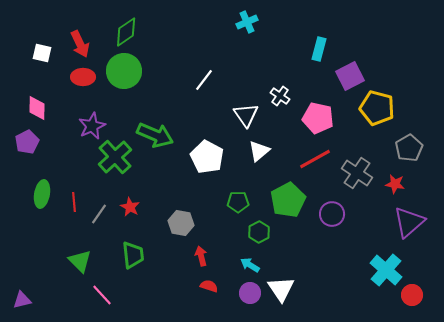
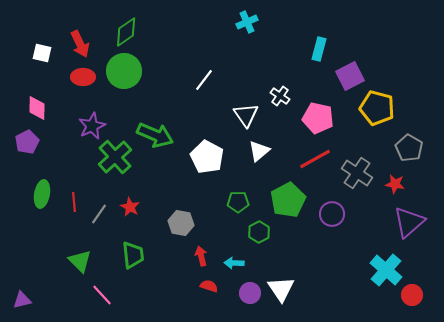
gray pentagon at (409, 148): rotated 12 degrees counterclockwise
cyan arrow at (250, 265): moved 16 px left, 2 px up; rotated 30 degrees counterclockwise
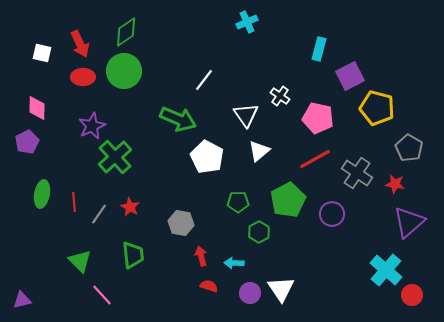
green arrow at (155, 135): moved 23 px right, 16 px up
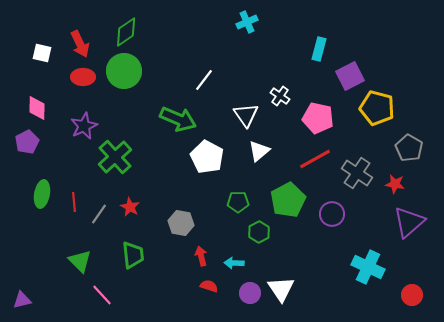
purple star at (92, 126): moved 8 px left
cyan cross at (386, 270): moved 18 px left, 3 px up; rotated 16 degrees counterclockwise
